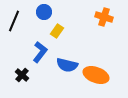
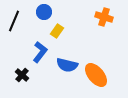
orange ellipse: rotated 30 degrees clockwise
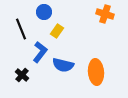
orange cross: moved 1 px right, 3 px up
black line: moved 7 px right, 8 px down; rotated 45 degrees counterclockwise
blue semicircle: moved 4 px left
orange ellipse: moved 3 px up; rotated 35 degrees clockwise
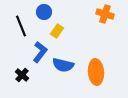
black line: moved 3 px up
